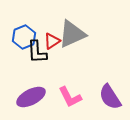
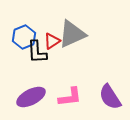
pink L-shape: rotated 70 degrees counterclockwise
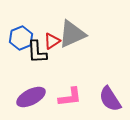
blue hexagon: moved 3 px left, 1 px down
purple semicircle: moved 2 px down
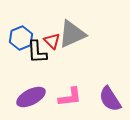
red triangle: rotated 42 degrees counterclockwise
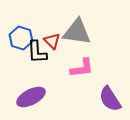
gray triangle: moved 5 px right, 2 px up; rotated 32 degrees clockwise
blue hexagon: rotated 20 degrees counterclockwise
pink L-shape: moved 12 px right, 29 px up
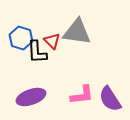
pink L-shape: moved 27 px down
purple ellipse: rotated 8 degrees clockwise
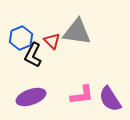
blue hexagon: rotated 20 degrees clockwise
black L-shape: moved 4 px left, 3 px down; rotated 30 degrees clockwise
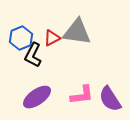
red triangle: moved 3 px up; rotated 48 degrees clockwise
purple ellipse: moved 6 px right; rotated 16 degrees counterclockwise
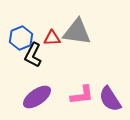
red triangle: rotated 24 degrees clockwise
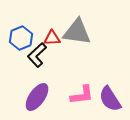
black L-shape: moved 4 px right; rotated 20 degrees clockwise
purple ellipse: rotated 20 degrees counterclockwise
